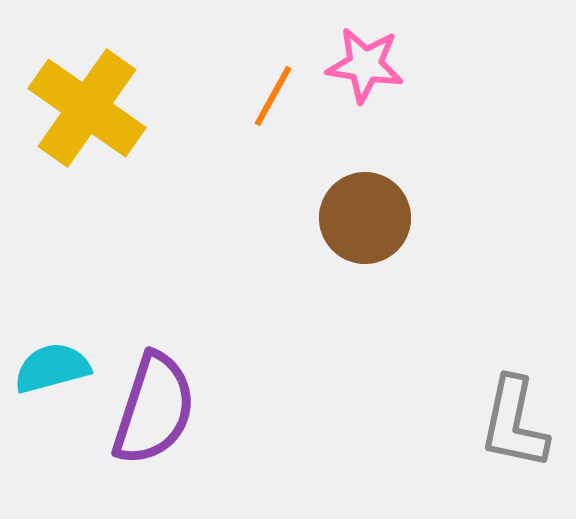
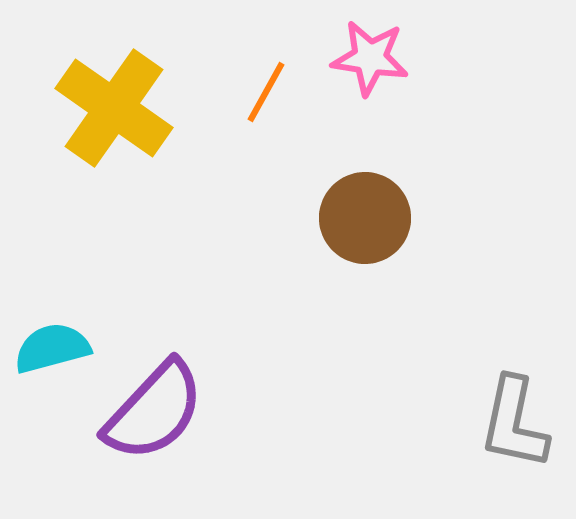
pink star: moved 5 px right, 7 px up
orange line: moved 7 px left, 4 px up
yellow cross: moved 27 px right
cyan semicircle: moved 20 px up
purple semicircle: moved 2 px down; rotated 25 degrees clockwise
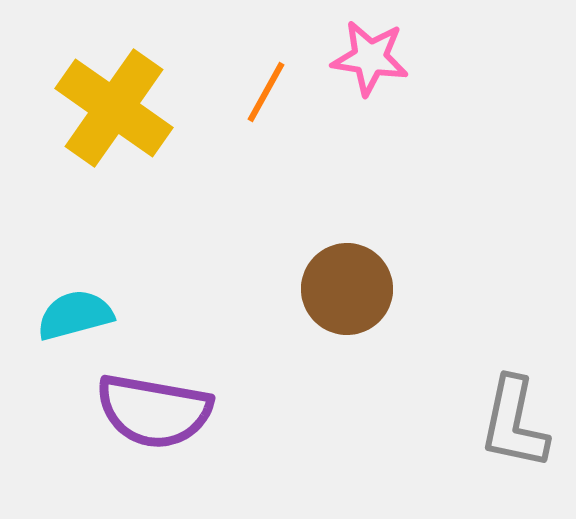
brown circle: moved 18 px left, 71 px down
cyan semicircle: moved 23 px right, 33 px up
purple semicircle: rotated 57 degrees clockwise
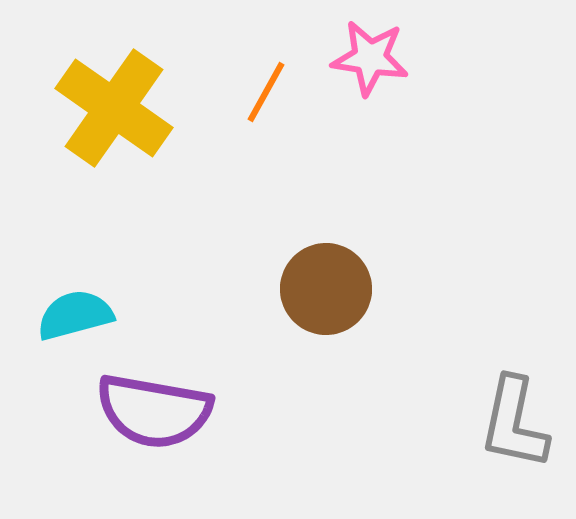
brown circle: moved 21 px left
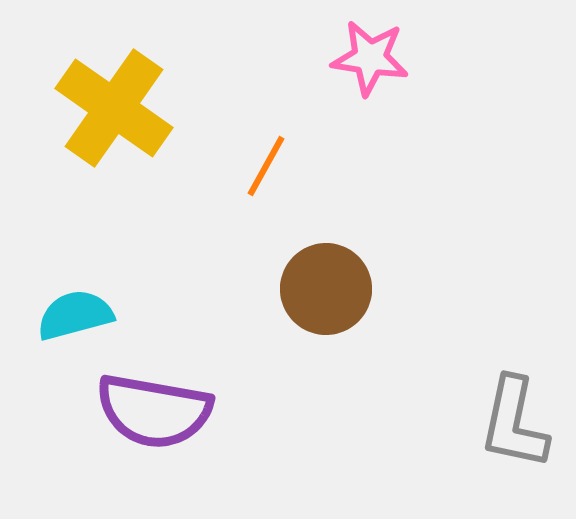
orange line: moved 74 px down
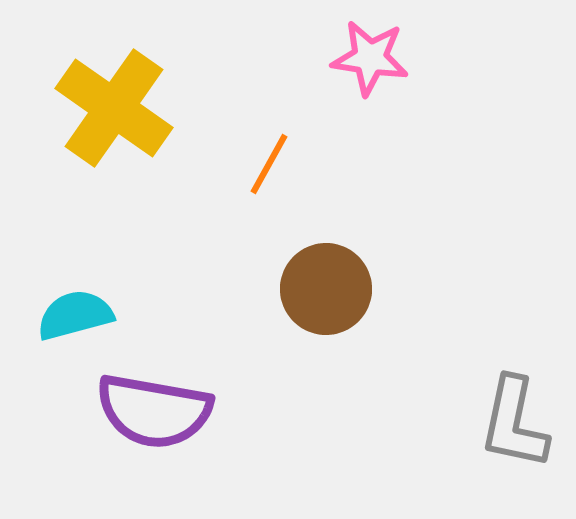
orange line: moved 3 px right, 2 px up
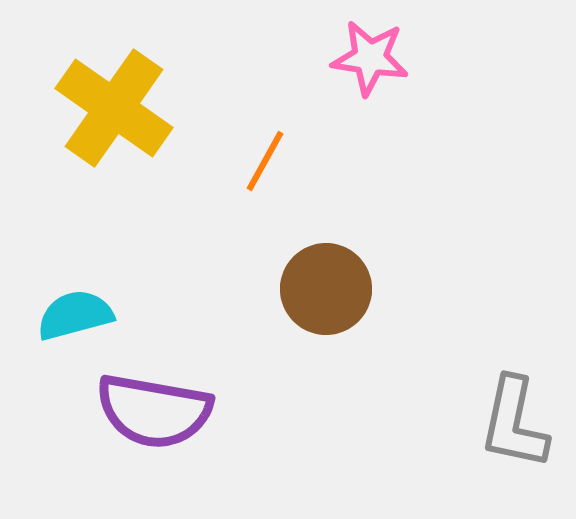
orange line: moved 4 px left, 3 px up
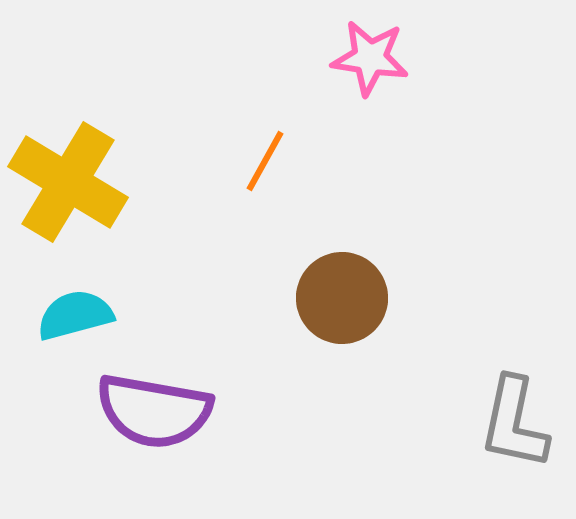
yellow cross: moved 46 px left, 74 px down; rotated 4 degrees counterclockwise
brown circle: moved 16 px right, 9 px down
